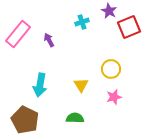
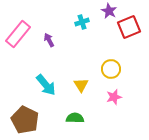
cyan arrow: moved 6 px right; rotated 50 degrees counterclockwise
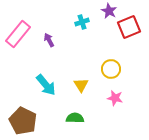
pink star: moved 1 px right, 1 px down; rotated 28 degrees clockwise
brown pentagon: moved 2 px left, 1 px down
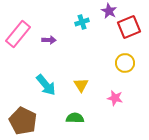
purple arrow: rotated 120 degrees clockwise
yellow circle: moved 14 px right, 6 px up
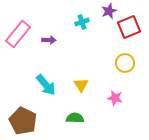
purple star: rotated 21 degrees clockwise
